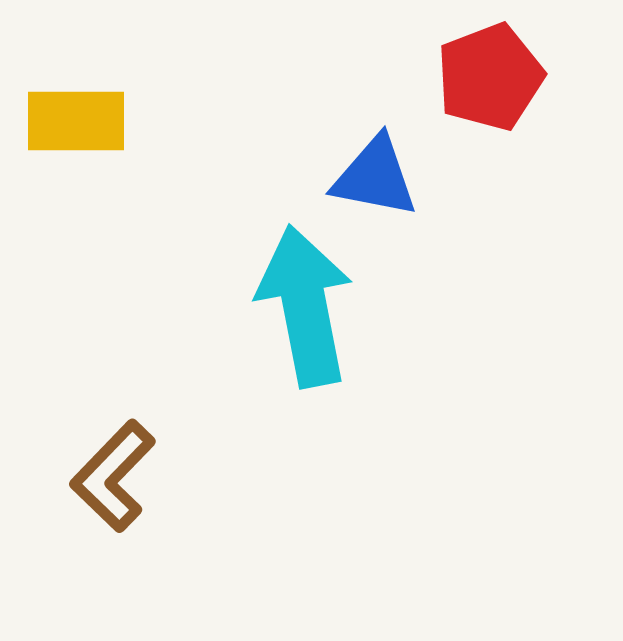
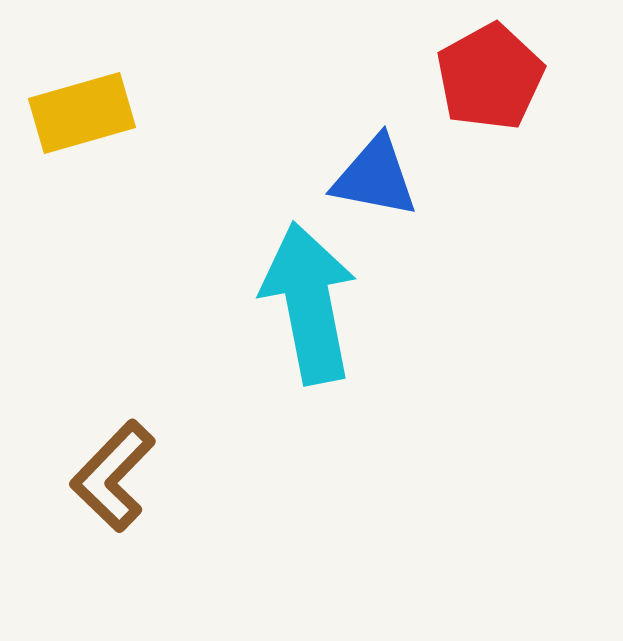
red pentagon: rotated 8 degrees counterclockwise
yellow rectangle: moved 6 px right, 8 px up; rotated 16 degrees counterclockwise
cyan arrow: moved 4 px right, 3 px up
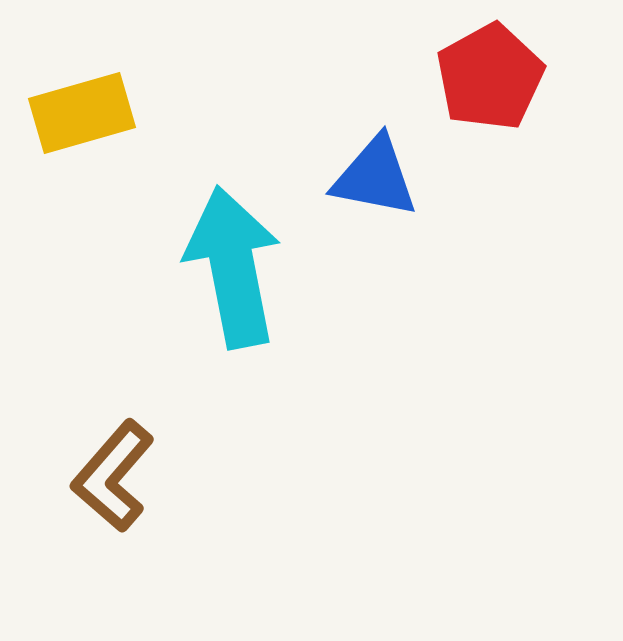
cyan arrow: moved 76 px left, 36 px up
brown L-shape: rotated 3 degrees counterclockwise
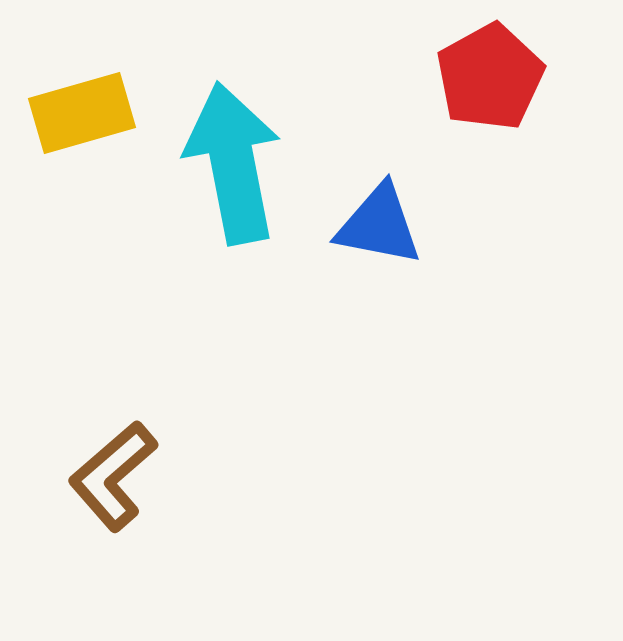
blue triangle: moved 4 px right, 48 px down
cyan arrow: moved 104 px up
brown L-shape: rotated 8 degrees clockwise
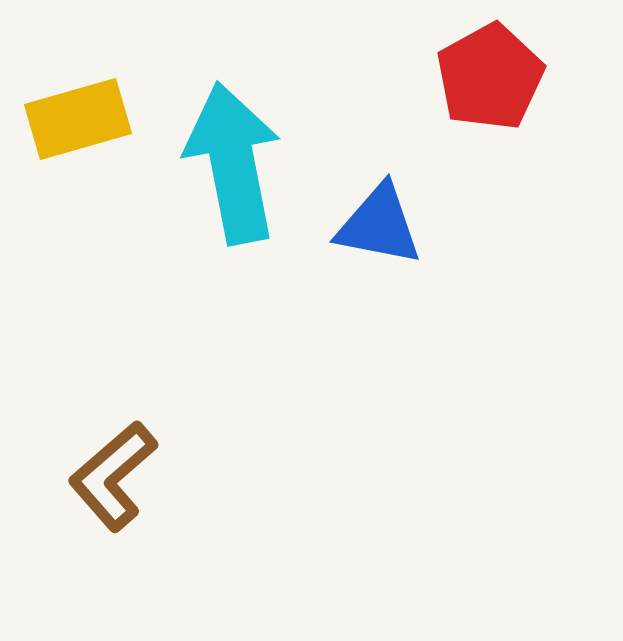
yellow rectangle: moved 4 px left, 6 px down
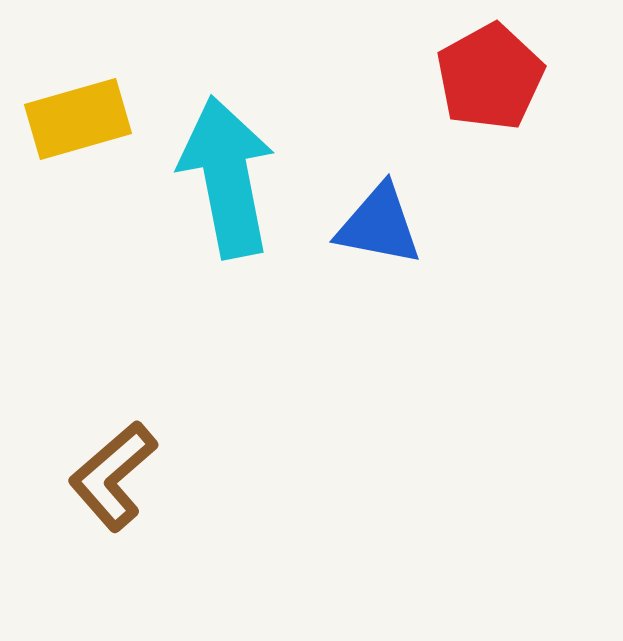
cyan arrow: moved 6 px left, 14 px down
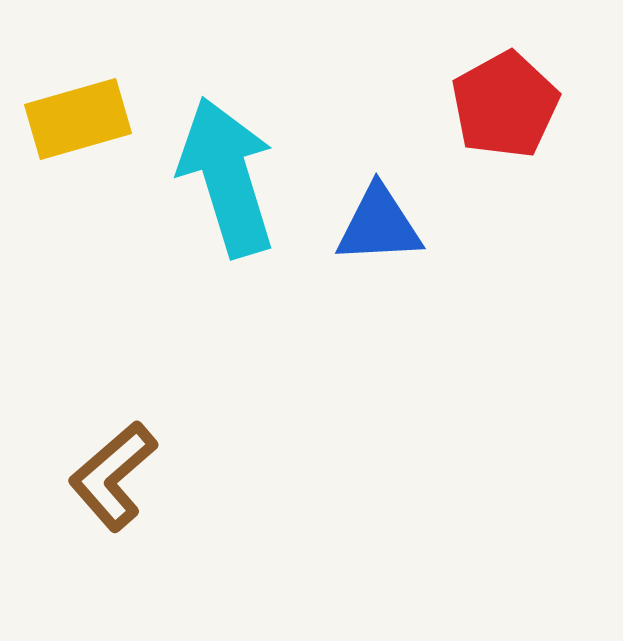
red pentagon: moved 15 px right, 28 px down
cyan arrow: rotated 6 degrees counterclockwise
blue triangle: rotated 14 degrees counterclockwise
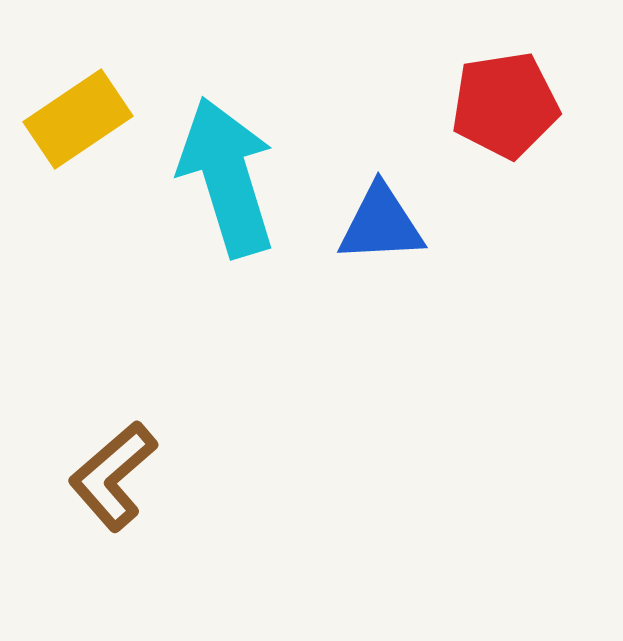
red pentagon: rotated 20 degrees clockwise
yellow rectangle: rotated 18 degrees counterclockwise
blue triangle: moved 2 px right, 1 px up
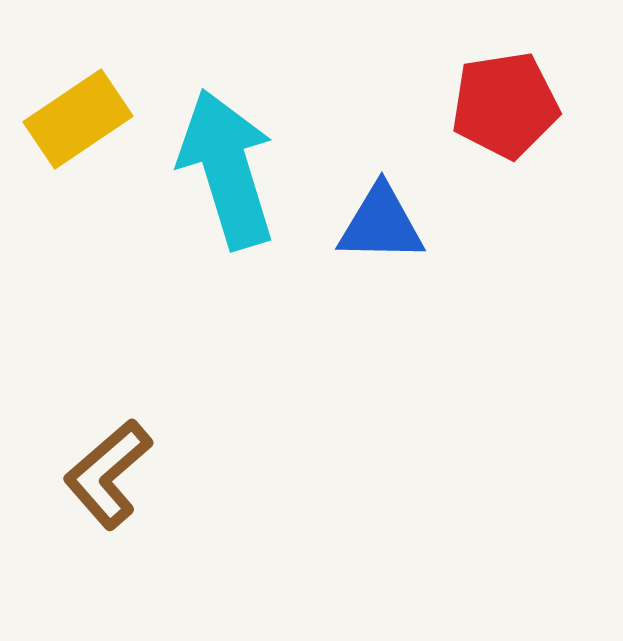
cyan arrow: moved 8 px up
blue triangle: rotated 4 degrees clockwise
brown L-shape: moved 5 px left, 2 px up
